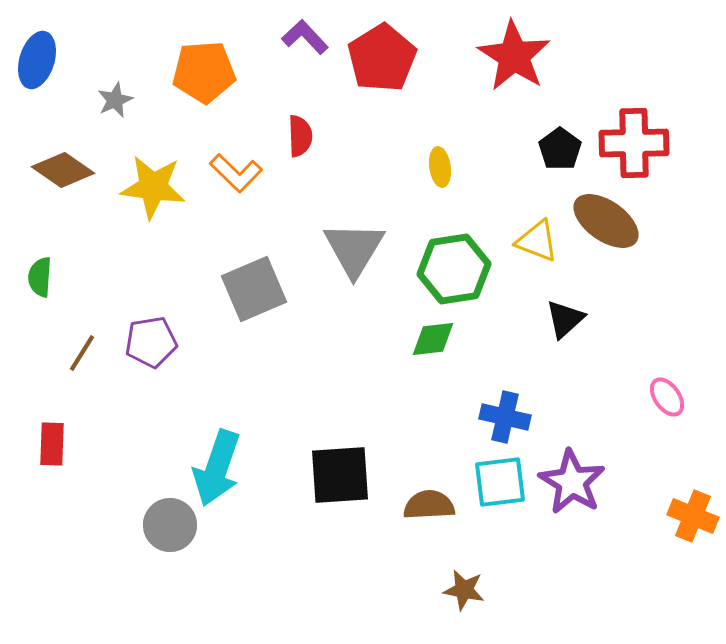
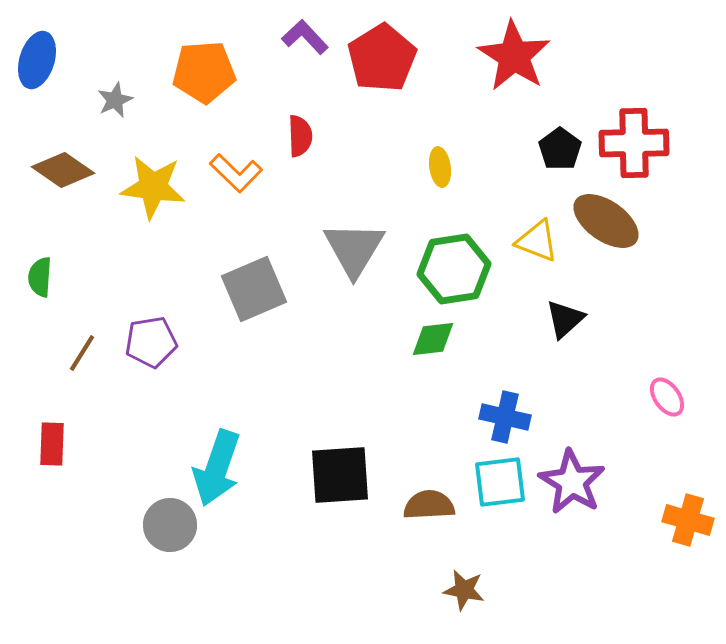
orange cross: moved 5 px left, 4 px down; rotated 6 degrees counterclockwise
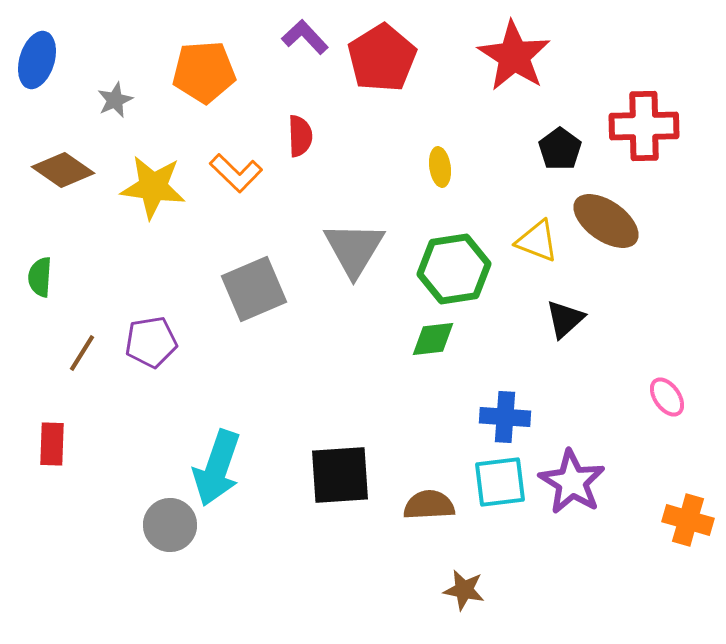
red cross: moved 10 px right, 17 px up
blue cross: rotated 9 degrees counterclockwise
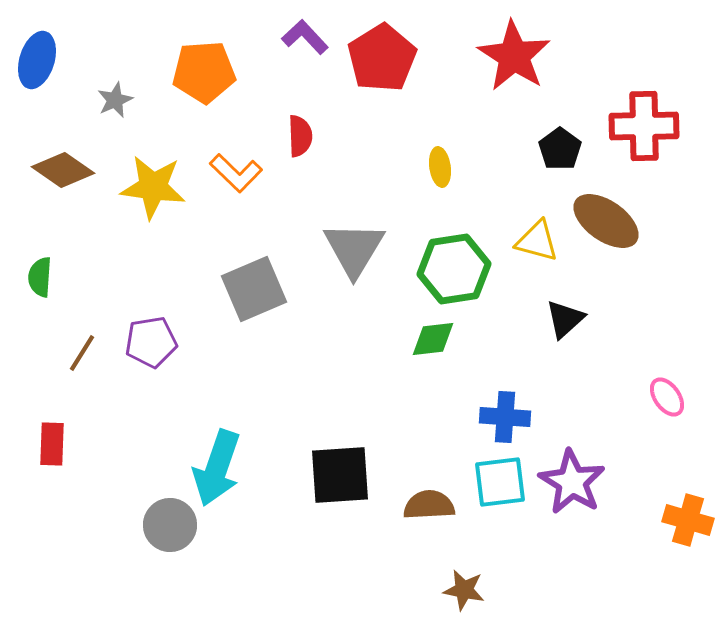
yellow triangle: rotated 6 degrees counterclockwise
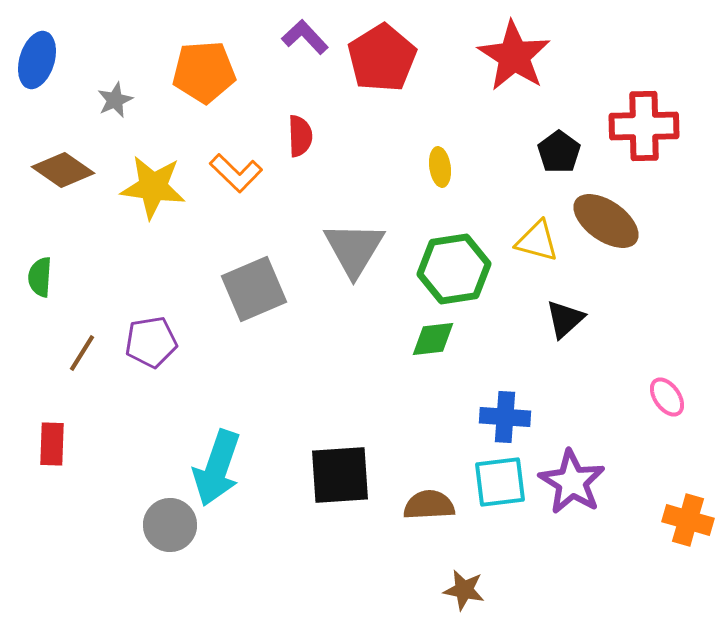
black pentagon: moved 1 px left, 3 px down
